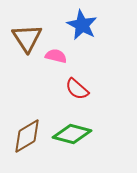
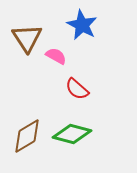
pink semicircle: rotated 15 degrees clockwise
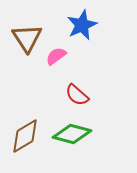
blue star: rotated 20 degrees clockwise
pink semicircle: rotated 65 degrees counterclockwise
red semicircle: moved 6 px down
brown diamond: moved 2 px left
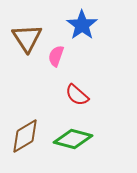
blue star: rotated 12 degrees counterclockwise
pink semicircle: rotated 35 degrees counterclockwise
green diamond: moved 1 px right, 5 px down
